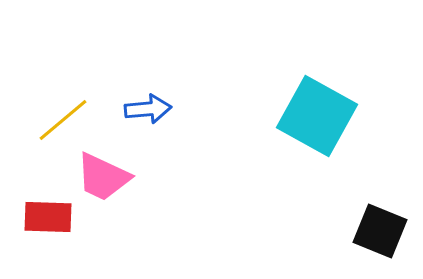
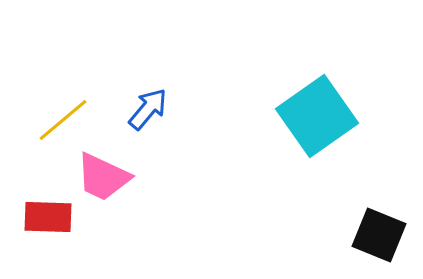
blue arrow: rotated 45 degrees counterclockwise
cyan square: rotated 26 degrees clockwise
black square: moved 1 px left, 4 px down
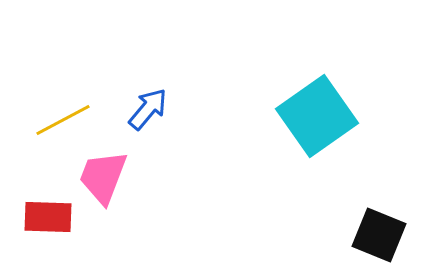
yellow line: rotated 12 degrees clockwise
pink trapezoid: rotated 86 degrees clockwise
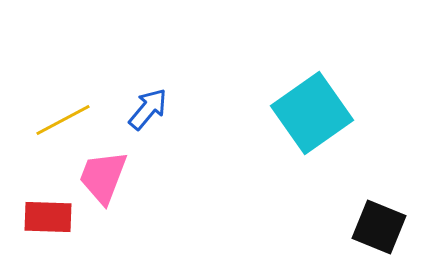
cyan square: moved 5 px left, 3 px up
black square: moved 8 px up
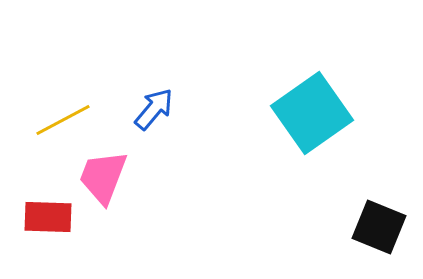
blue arrow: moved 6 px right
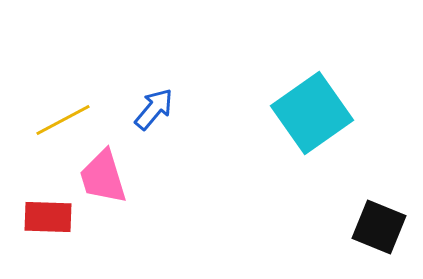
pink trapezoid: rotated 38 degrees counterclockwise
